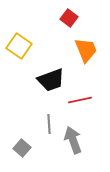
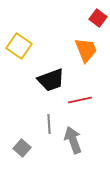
red square: moved 29 px right
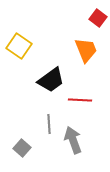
black trapezoid: rotated 16 degrees counterclockwise
red line: rotated 15 degrees clockwise
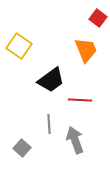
gray arrow: moved 2 px right
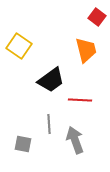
red square: moved 1 px left, 1 px up
orange trapezoid: rotated 8 degrees clockwise
gray square: moved 1 px right, 4 px up; rotated 30 degrees counterclockwise
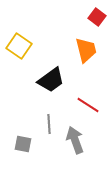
red line: moved 8 px right, 5 px down; rotated 30 degrees clockwise
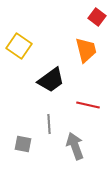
red line: rotated 20 degrees counterclockwise
gray arrow: moved 6 px down
